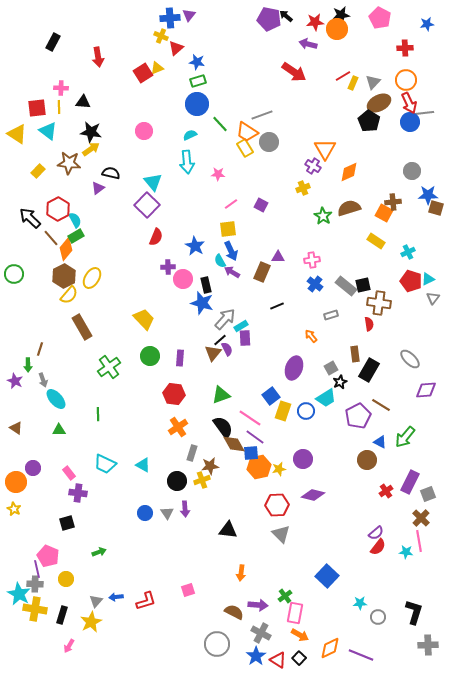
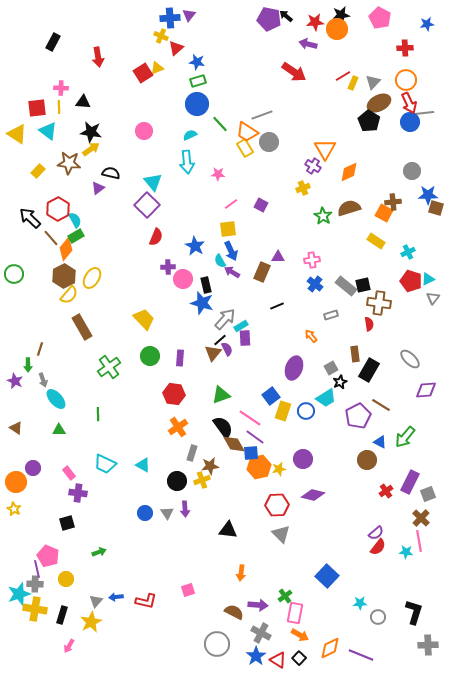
cyan star at (19, 594): rotated 25 degrees clockwise
red L-shape at (146, 601): rotated 30 degrees clockwise
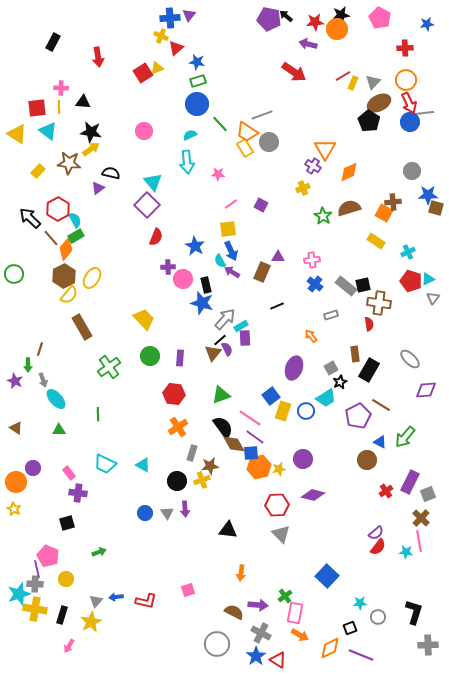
black square at (299, 658): moved 51 px right, 30 px up; rotated 24 degrees clockwise
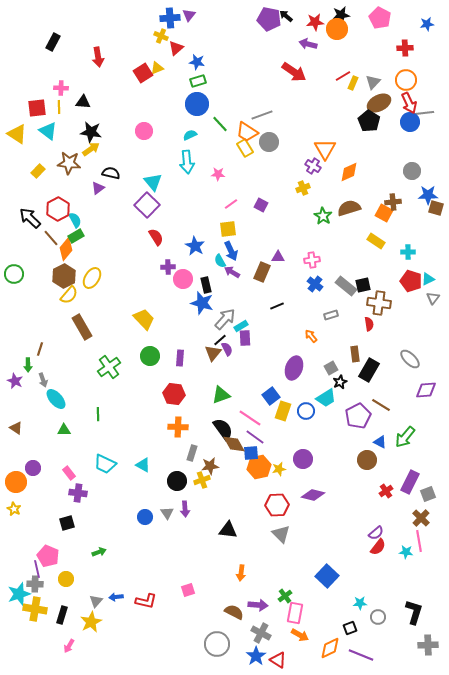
red semicircle at (156, 237): rotated 54 degrees counterclockwise
cyan cross at (408, 252): rotated 24 degrees clockwise
orange cross at (178, 427): rotated 36 degrees clockwise
black semicircle at (223, 427): moved 2 px down
green triangle at (59, 430): moved 5 px right
blue circle at (145, 513): moved 4 px down
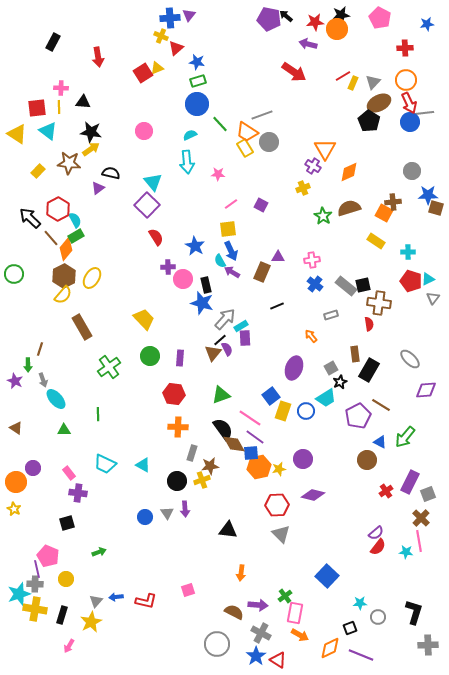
yellow semicircle at (69, 295): moved 6 px left
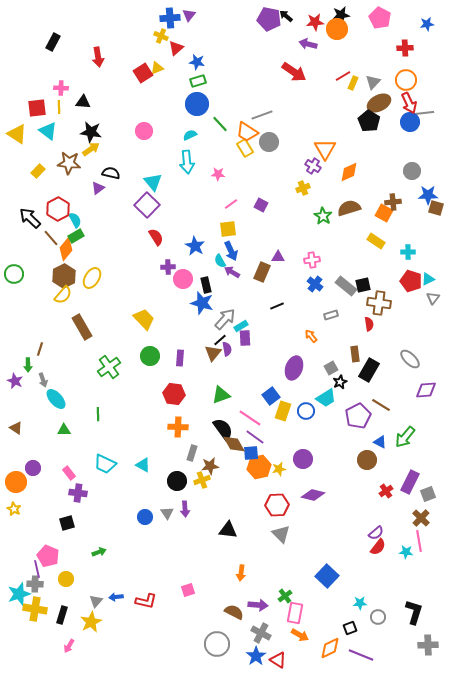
purple semicircle at (227, 349): rotated 16 degrees clockwise
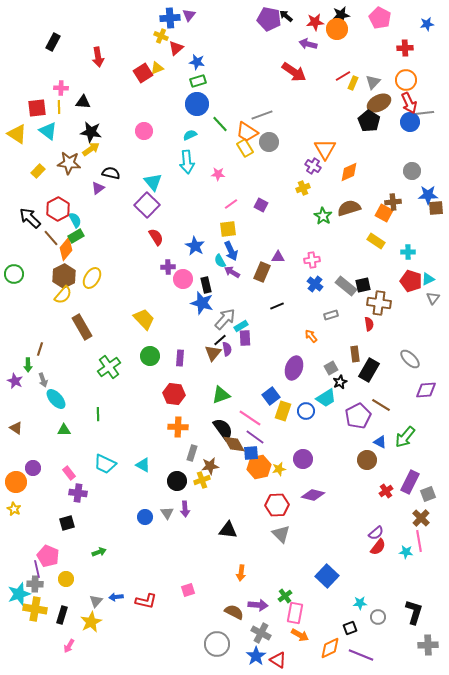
brown square at (436, 208): rotated 21 degrees counterclockwise
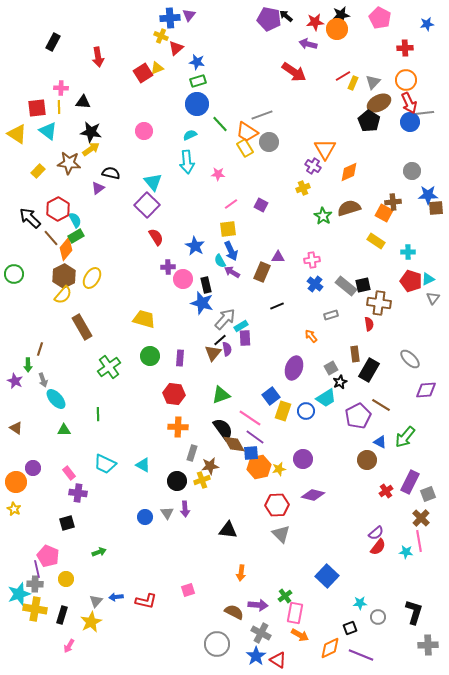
yellow trapezoid at (144, 319): rotated 30 degrees counterclockwise
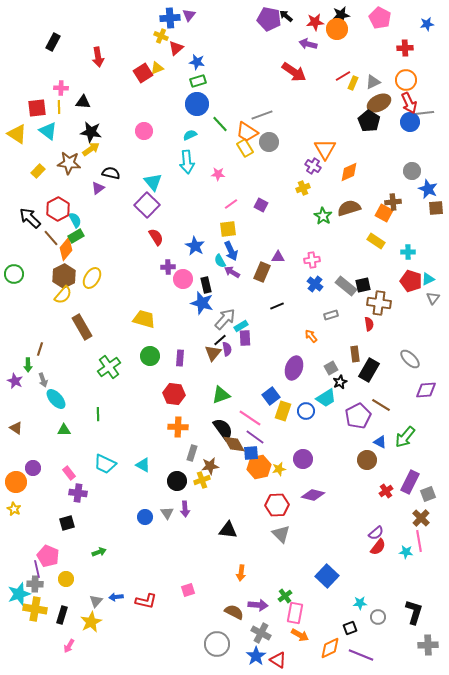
gray triangle at (373, 82): rotated 21 degrees clockwise
blue star at (428, 195): moved 6 px up; rotated 24 degrees clockwise
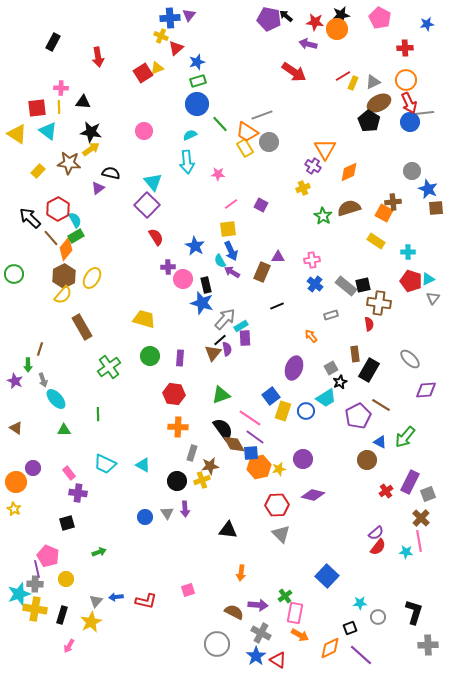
red star at (315, 22): rotated 12 degrees clockwise
blue star at (197, 62): rotated 28 degrees counterclockwise
purple line at (361, 655): rotated 20 degrees clockwise
